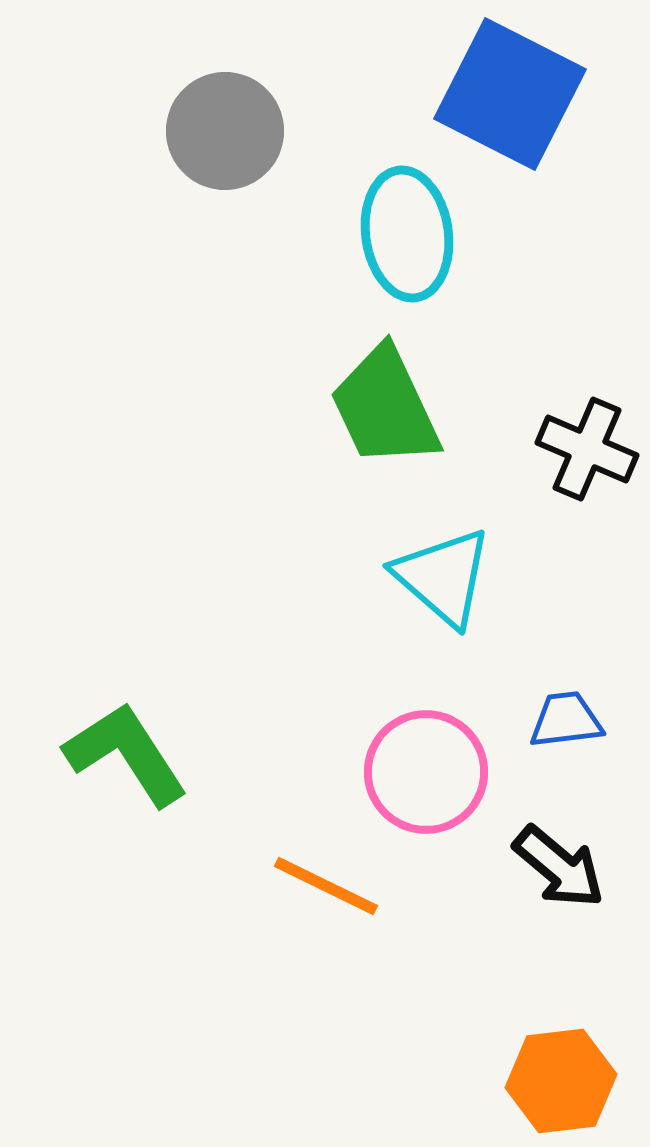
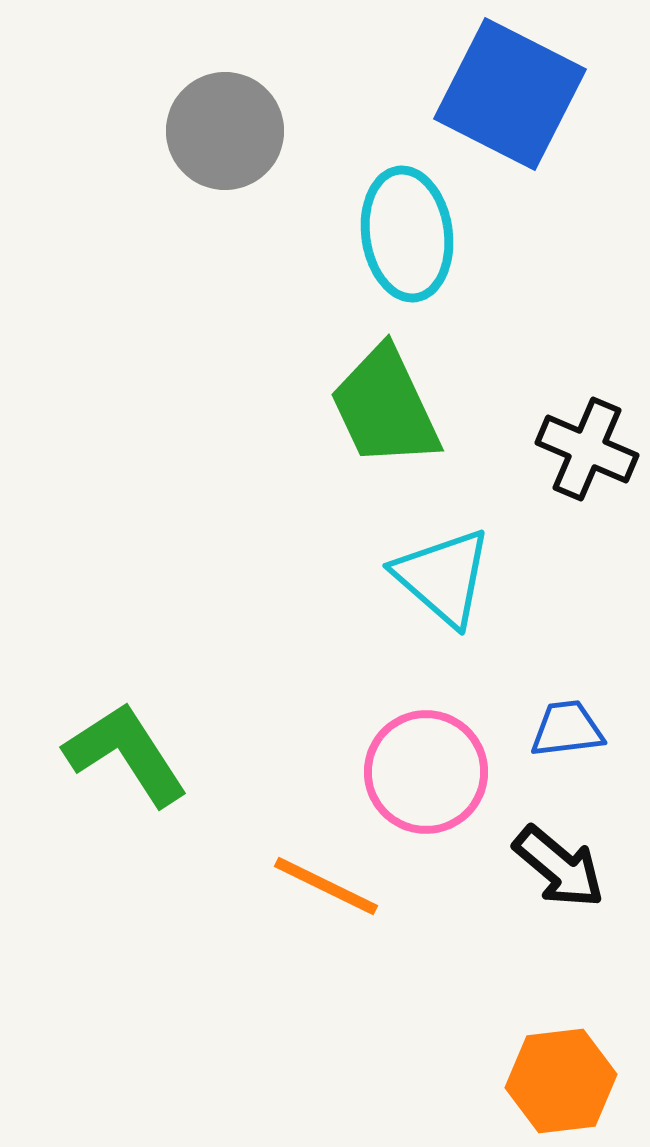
blue trapezoid: moved 1 px right, 9 px down
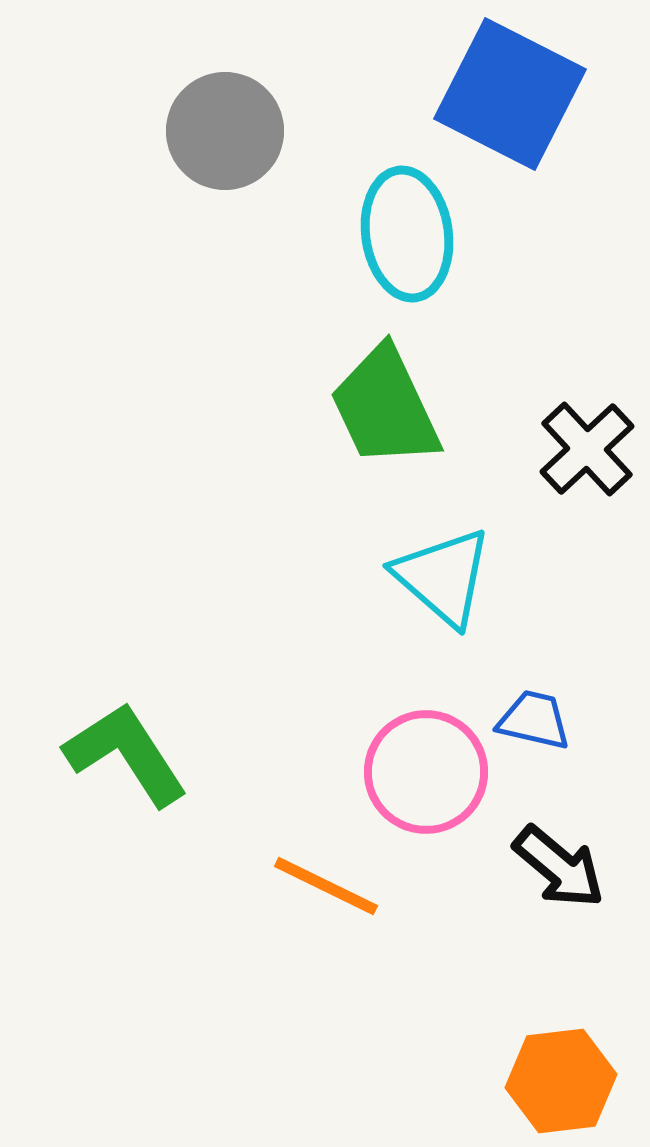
black cross: rotated 24 degrees clockwise
blue trapezoid: moved 33 px left, 9 px up; rotated 20 degrees clockwise
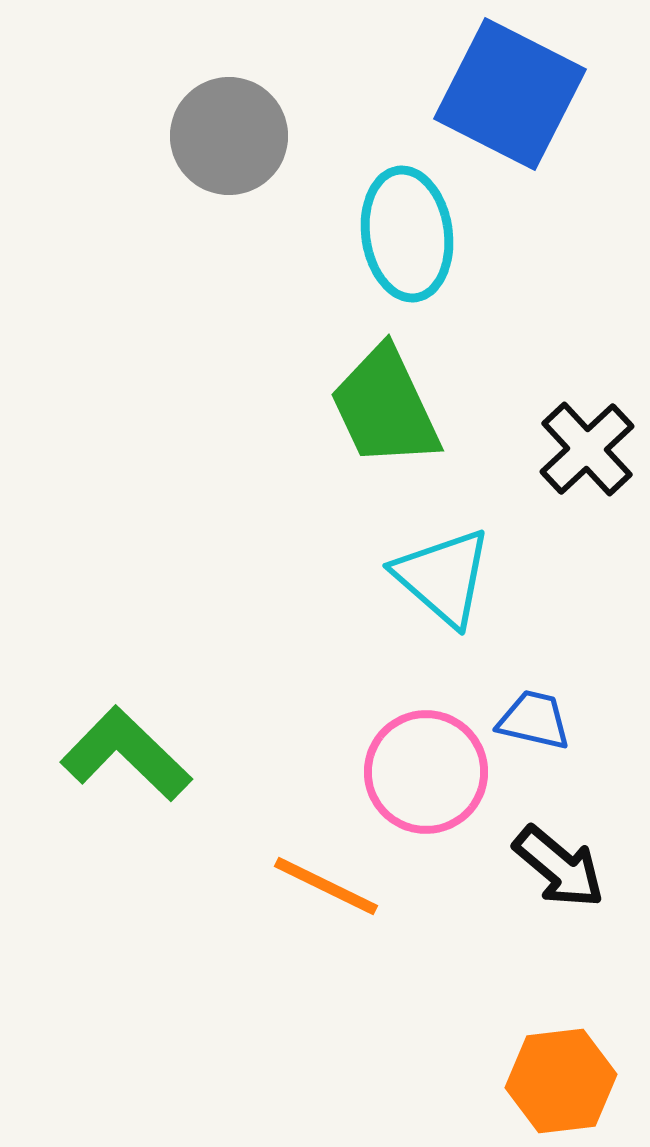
gray circle: moved 4 px right, 5 px down
green L-shape: rotated 13 degrees counterclockwise
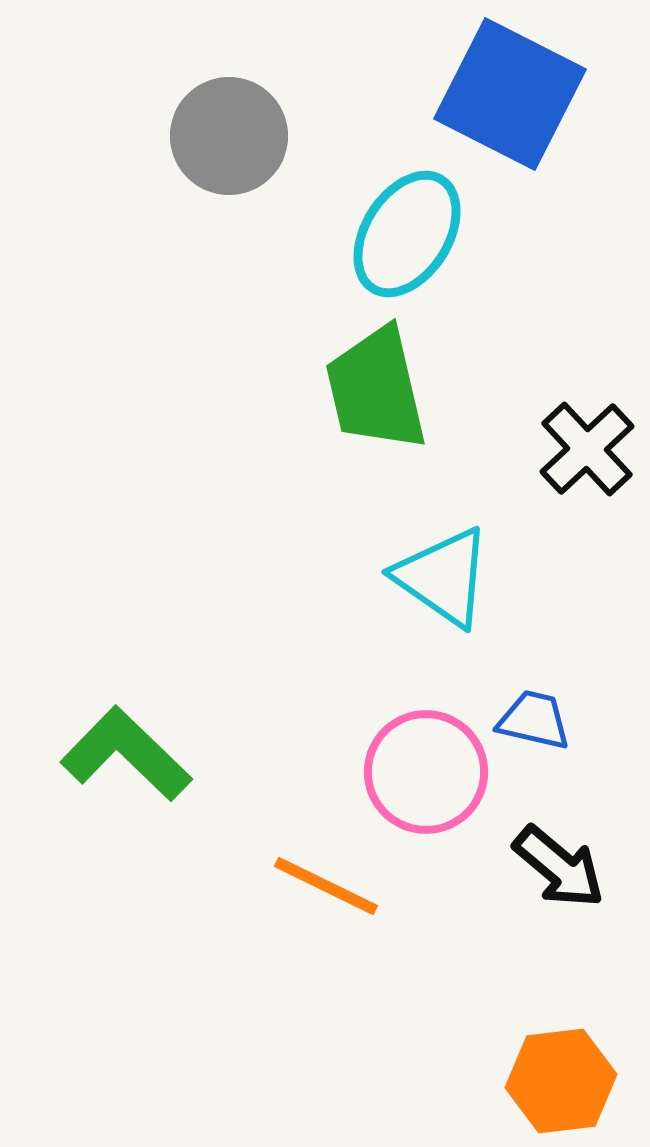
cyan ellipse: rotated 40 degrees clockwise
green trapezoid: moved 9 px left, 18 px up; rotated 12 degrees clockwise
cyan triangle: rotated 6 degrees counterclockwise
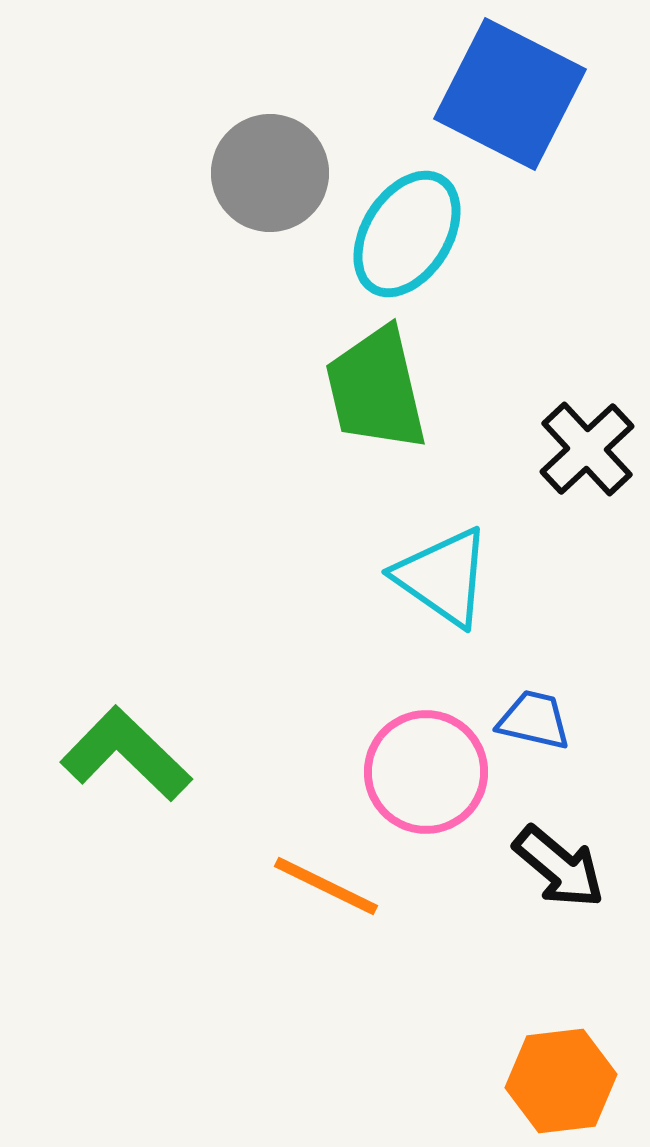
gray circle: moved 41 px right, 37 px down
